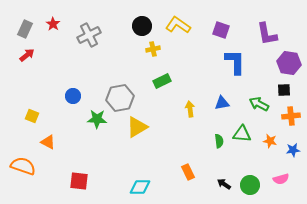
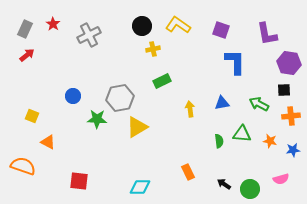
green circle: moved 4 px down
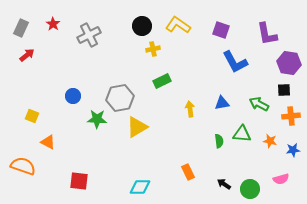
gray rectangle: moved 4 px left, 1 px up
blue L-shape: rotated 152 degrees clockwise
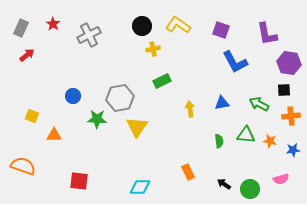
yellow triangle: rotated 25 degrees counterclockwise
green triangle: moved 4 px right, 1 px down
orange triangle: moved 6 px right, 7 px up; rotated 28 degrees counterclockwise
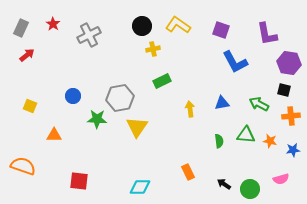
black square: rotated 16 degrees clockwise
yellow square: moved 2 px left, 10 px up
